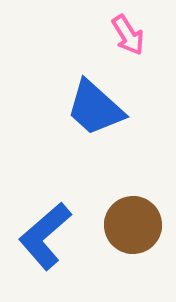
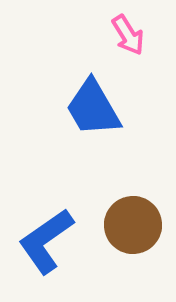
blue trapezoid: moved 2 px left; rotated 18 degrees clockwise
blue L-shape: moved 1 px right, 5 px down; rotated 6 degrees clockwise
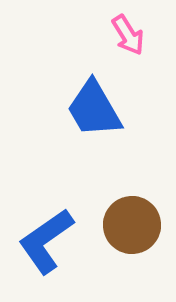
blue trapezoid: moved 1 px right, 1 px down
brown circle: moved 1 px left
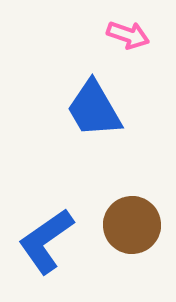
pink arrow: rotated 39 degrees counterclockwise
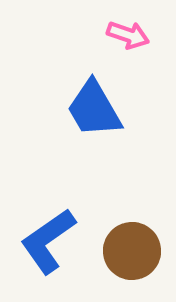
brown circle: moved 26 px down
blue L-shape: moved 2 px right
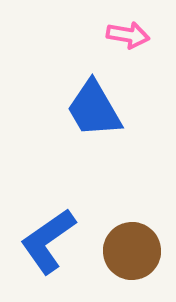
pink arrow: rotated 9 degrees counterclockwise
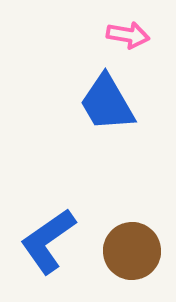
blue trapezoid: moved 13 px right, 6 px up
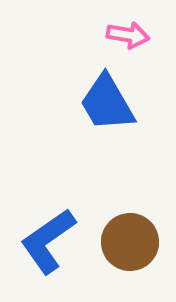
brown circle: moved 2 px left, 9 px up
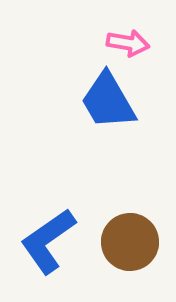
pink arrow: moved 8 px down
blue trapezoid: moved 1 px right, 2 px up
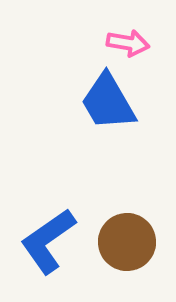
blue trapezoid: moved 1 px down
brown circle: moved 3 px left
